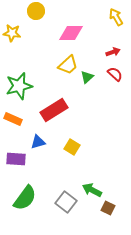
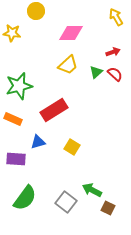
green triangle: moved 9 px right, 5 px up
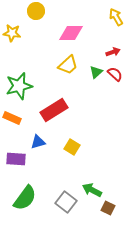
orange rectangle: moved 1 px left, 1 px up
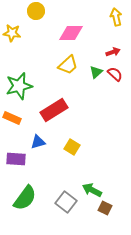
yellow arrow: rotated 18 degrees clockwise
brown square: moved 3 px left
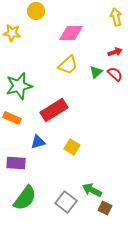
red arrow: moved 2 px right
purple rectangle: moved 4 px down
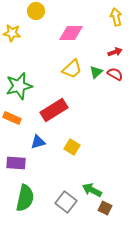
yellow trapezoid: moved 4 px right, 4 px down
red semicircle: rotated 14 degrees counterclockwise
green semicircle: rotated 24 degrees counterclockwise
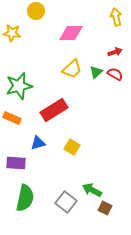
blue triangle: moved 1 px down
